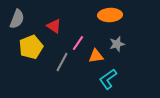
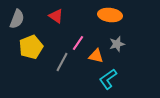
orange ellipse: rotated 10 degrees clockwise
red triangle: moved 2 px right, 10 px up
orange triangle: rotated 21 degrees clockwise
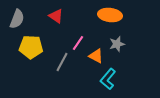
yellow pentagon: rotated 25 degrees clockwise
orange triangle: rotated 14 degrees clockwise
cyan L-shape: rotated 15 degrees counterclockwise
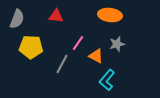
red triangle: rotated 28 degrees counterclockwise
gray line: moved 2 px down
cyan L-shape: moved 1 px left, 1 px down
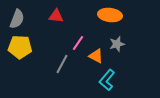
yellow pentagon: moved 11 px left
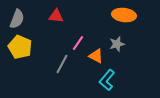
orange ellipse: moved 14 px right
yellow pentagon: rotated 20 degrees clockwise
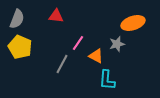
orange ellipse: moved 9 px right, 8 px down; rotated 25 degrees counterclockwise
cyan L-shape: rotated 35 degrees counterclockwise
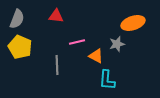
pink line: moved 1 px left, 1 px up; rotated 42 degrees clockwise
gray line: moved 5 px left, 1 px down; rotated 30 degrees counterclockwise
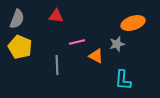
cyan L-shape: moved 16 px right
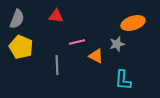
yellow pentagon: moved 1 px right
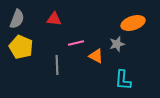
red triangle: moved 2 px left, 3 px down
pink line: moved 1 px left, 1 px down
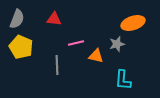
orange triangle: rotated 14 degrees counterclockwise
